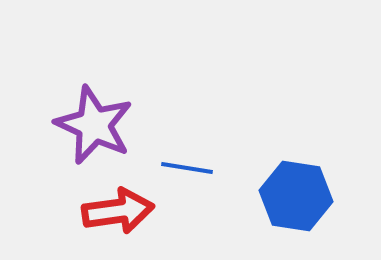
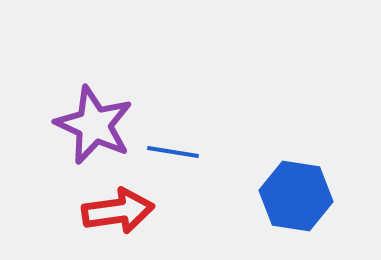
blue line: moved 14 px left, 16 px up
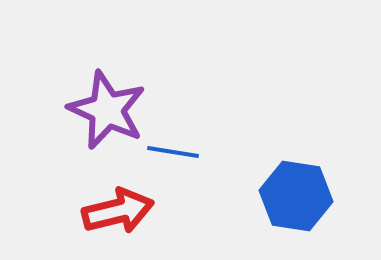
purple star: moved 13 px right, 15 px up
red arrow: rotated 6 degrees counterclockwise
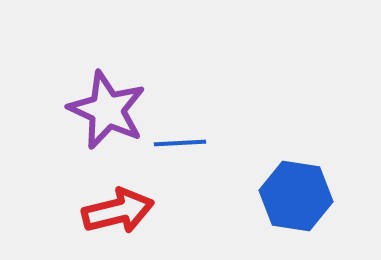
blue line: moved 7 px right, 9 px up; rotated 12 degrees counterclockwise
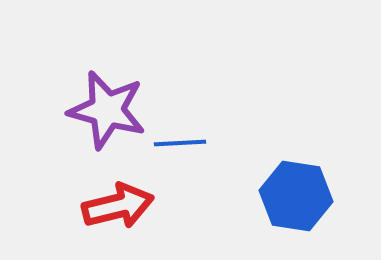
purple star: rotated 10 degrees counterclockwise
red arrow: moved 5 px up
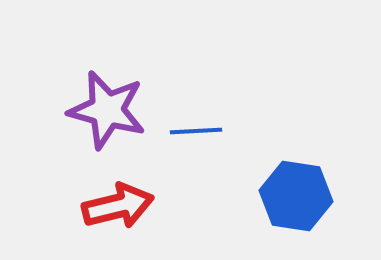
blue line: moved 16 px right, 12 px up
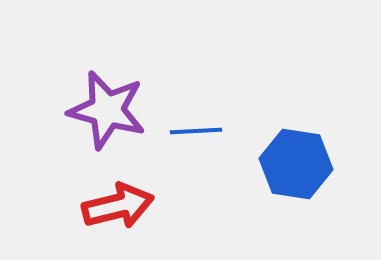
blue hexagon: moved 32 px up
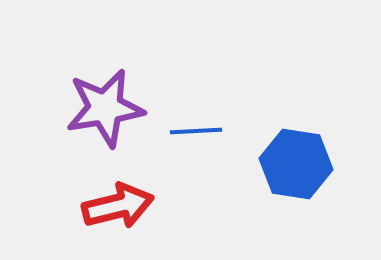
purple star: moved 2 px left, 2 px up; rotated 24 degrees counterclockwise
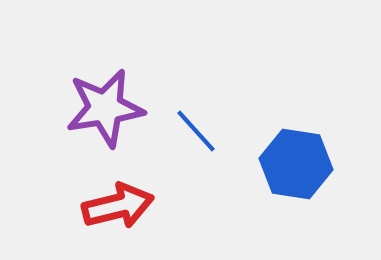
blue line: rotated 51 degrees clockwise
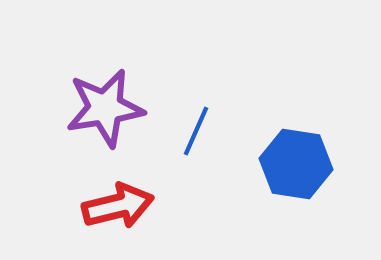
blue line: rotated 66 degrees clockwise
